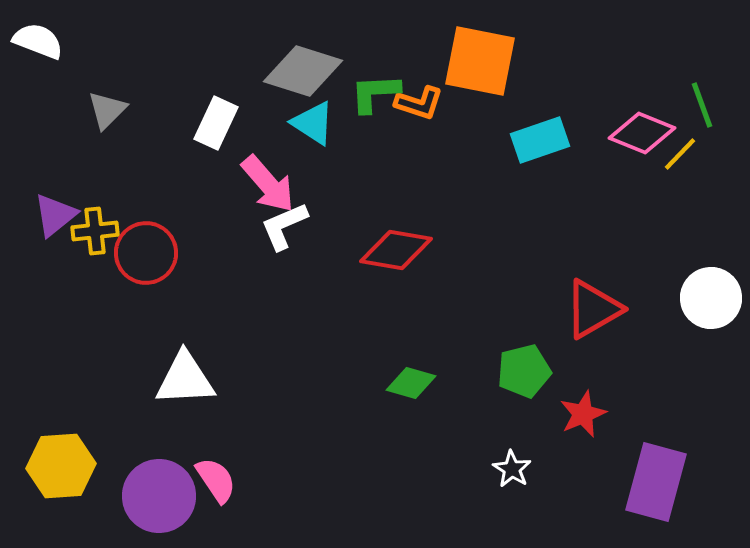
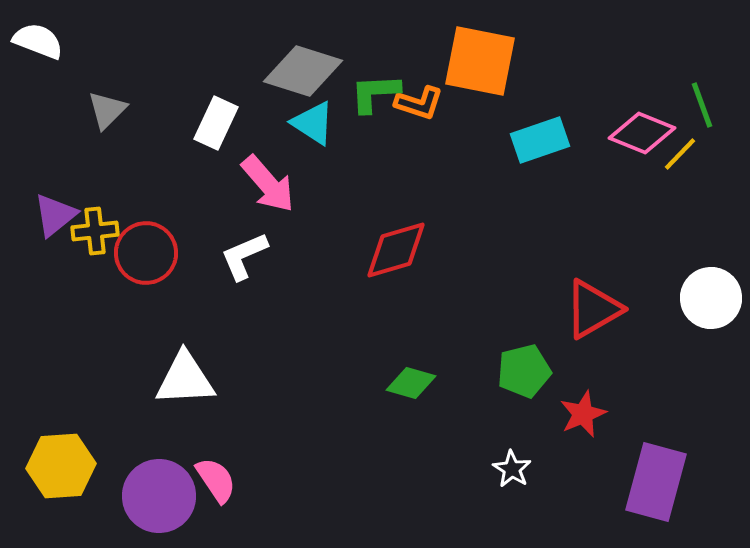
white L-shape: moved 40 px left, 30 px down
red diamond: rotated 26 degrees counterclockwise
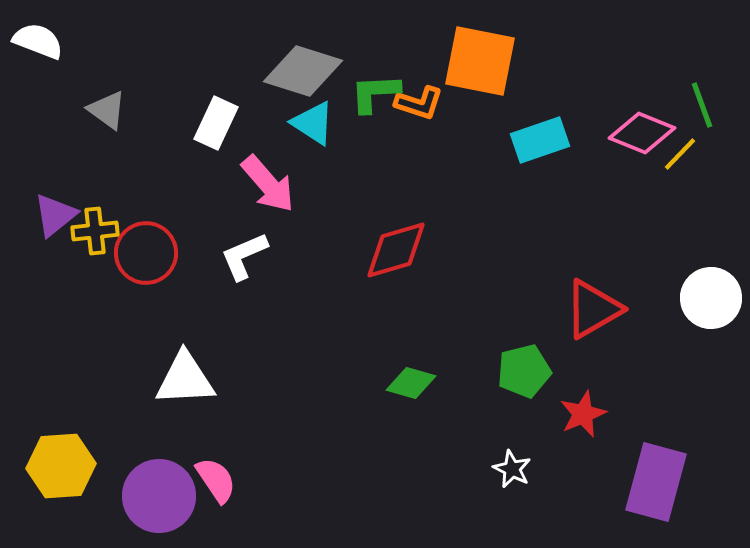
gray triangle: rotated 39 degrees counterclockwise
white star: rotated 6 degrees counterclockwise
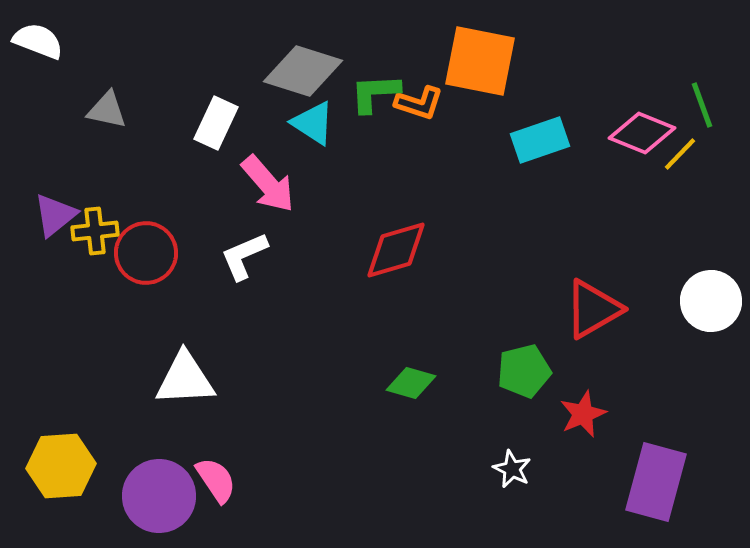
gray triangle: rotated 24 degrees counterclockwise
white circle: moved 3 px down
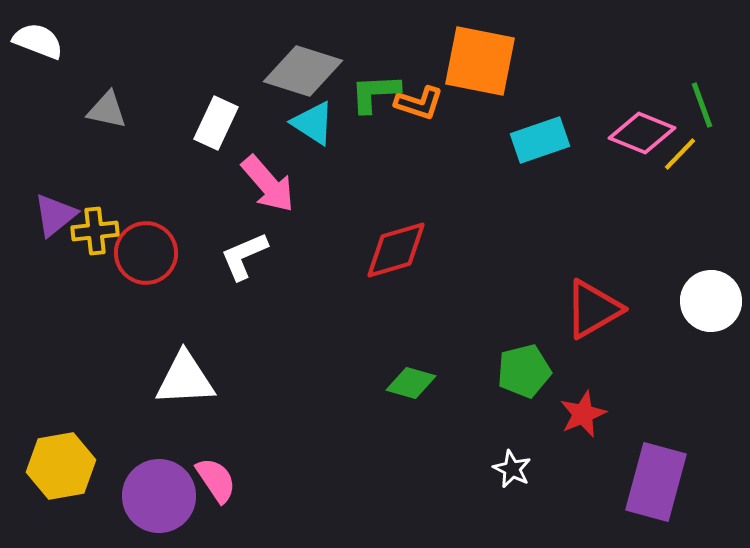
yellow hexagon: rotated 6 degrees counterclockwise
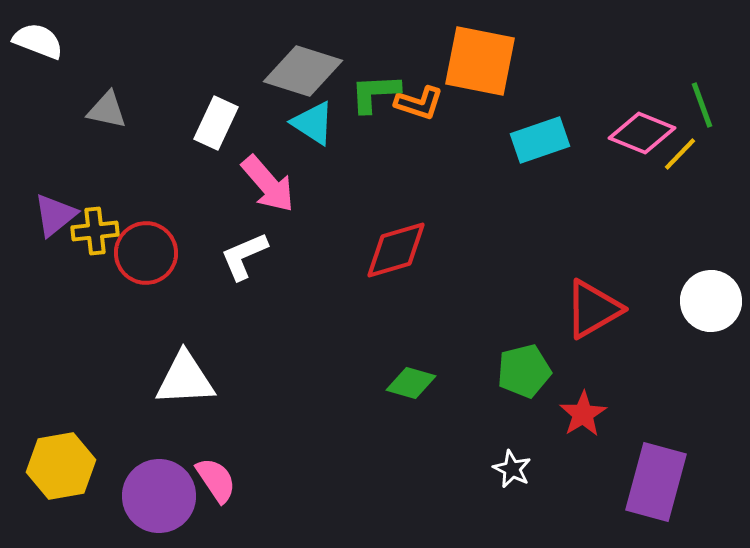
red star: rotated 9 degrees counterclockwise
